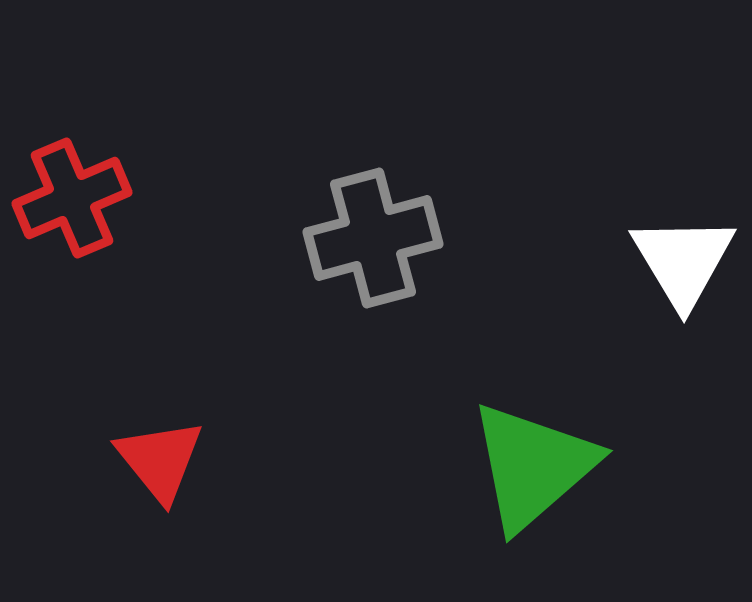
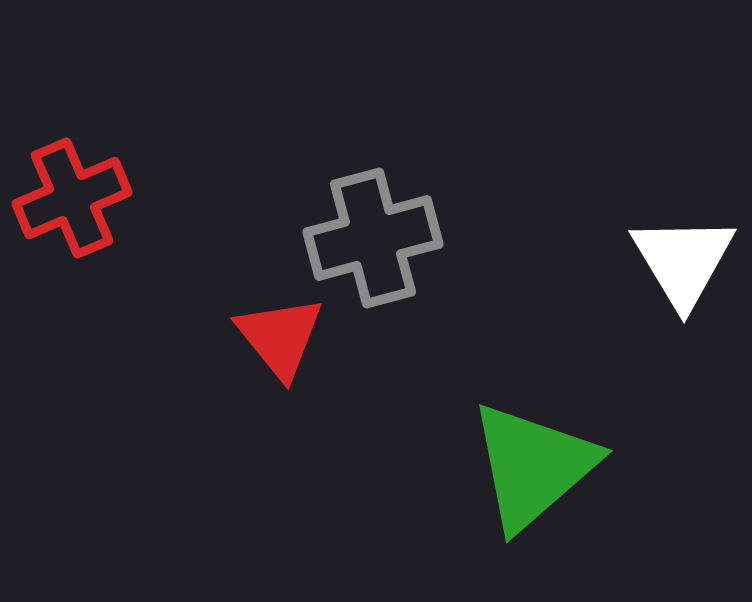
red triangle: moved 120 px right, 123 px up
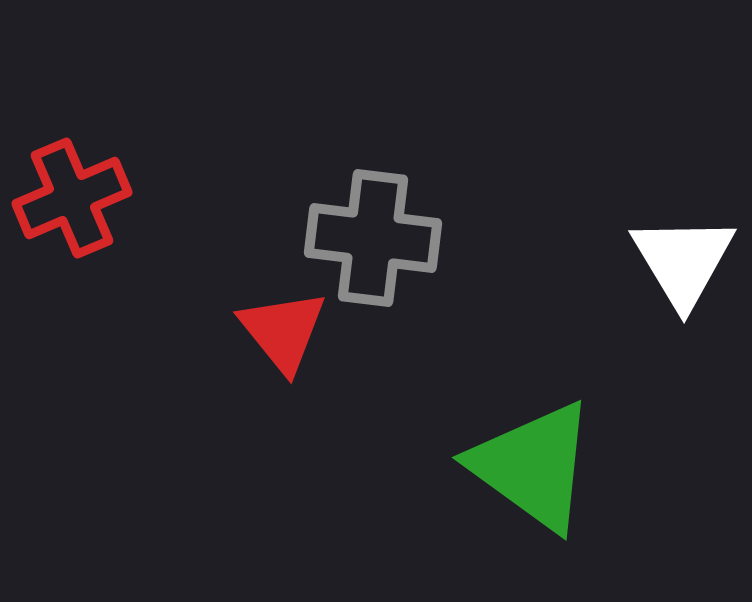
gray cross: rotated 22 degrees clockwise
red triangle: moved 3 px right, 6 px up
green triangle: rotated 43 degrees counterclockwise
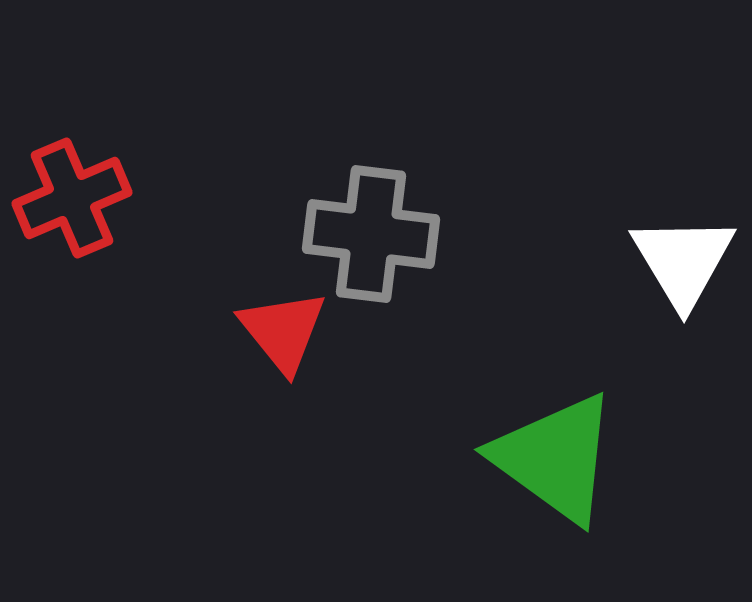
gray cross: moved 2 px left, 4 px up
green triangle: moved 22 px right, 8 px up
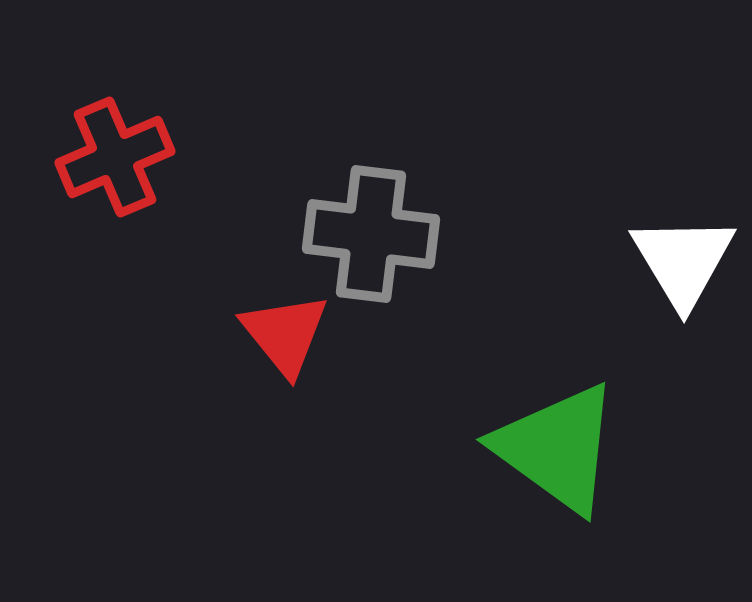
red cross: moved 43 px right, 41 px up
red triangle: moved 2 px right, 3 px down
green triangle: moved 2 px right, 10 px up
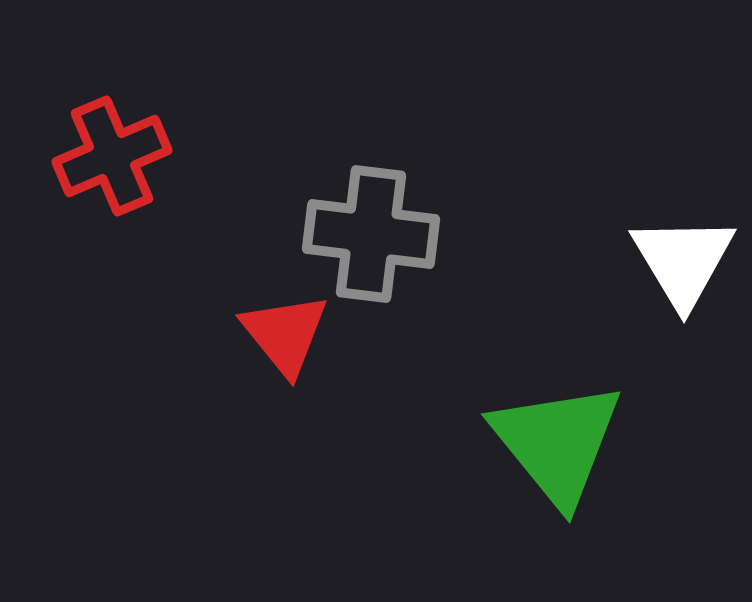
red cross: moved 3 px left, 1 px up
green triangle: moved 5 px up; rotated 15 degrees clockwise
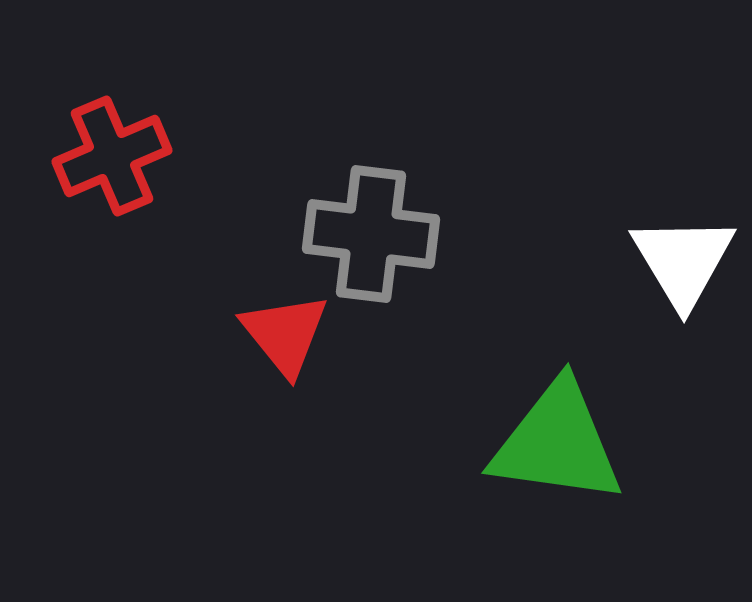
green triangle: rotated 43 degrees counterclockwise
